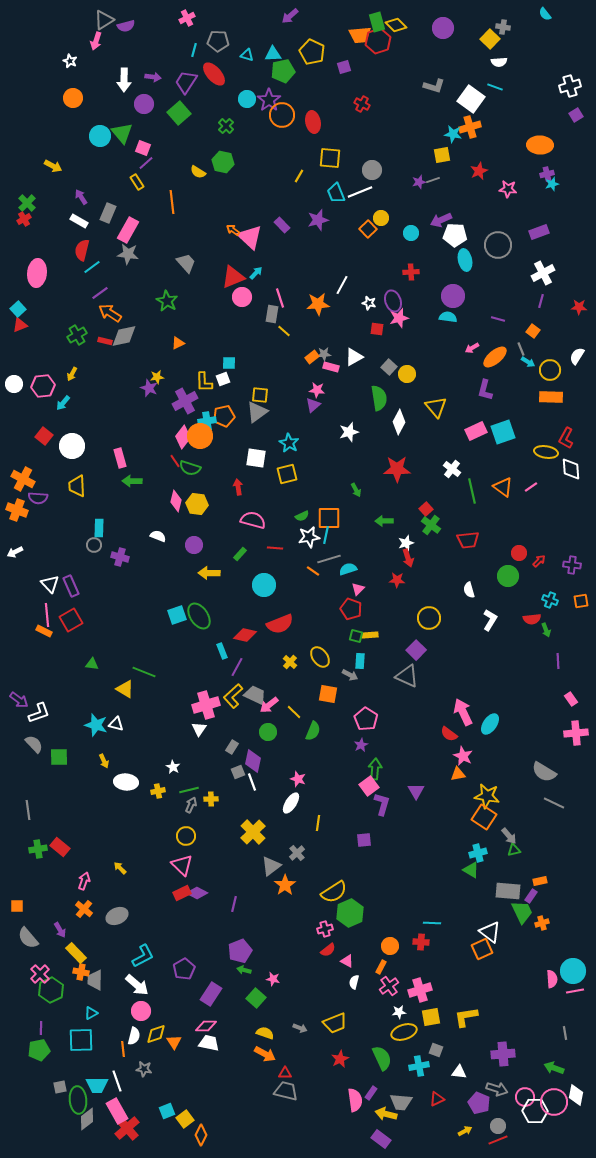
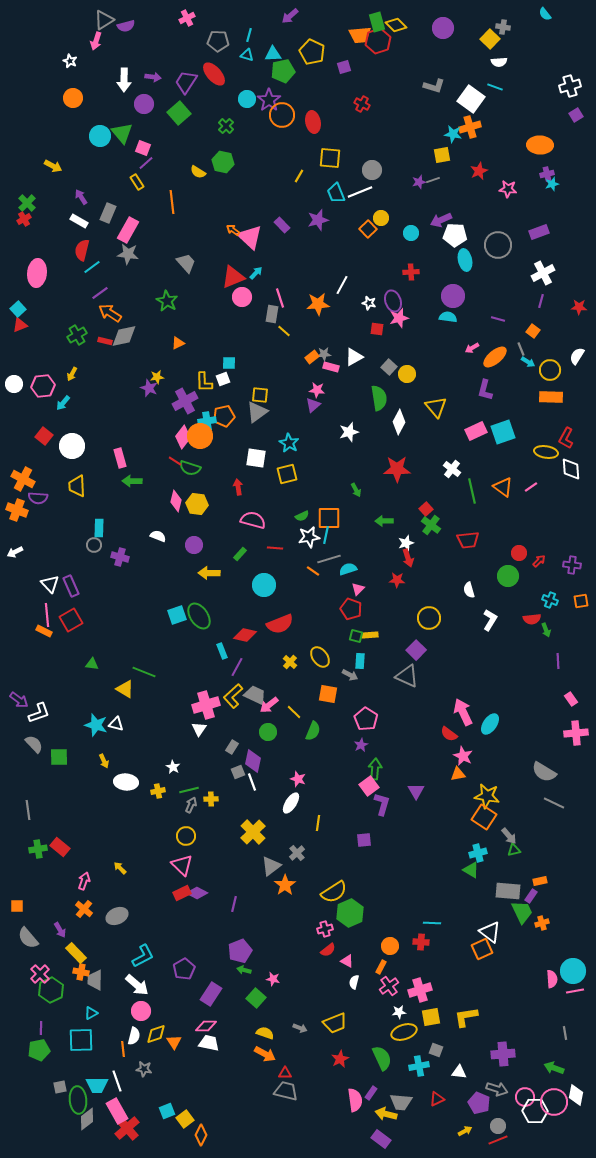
cyan line at (194, 50): moved 55 px right, 15 px up
red line at (175, 461): rotated 24 degrees counterclockwise
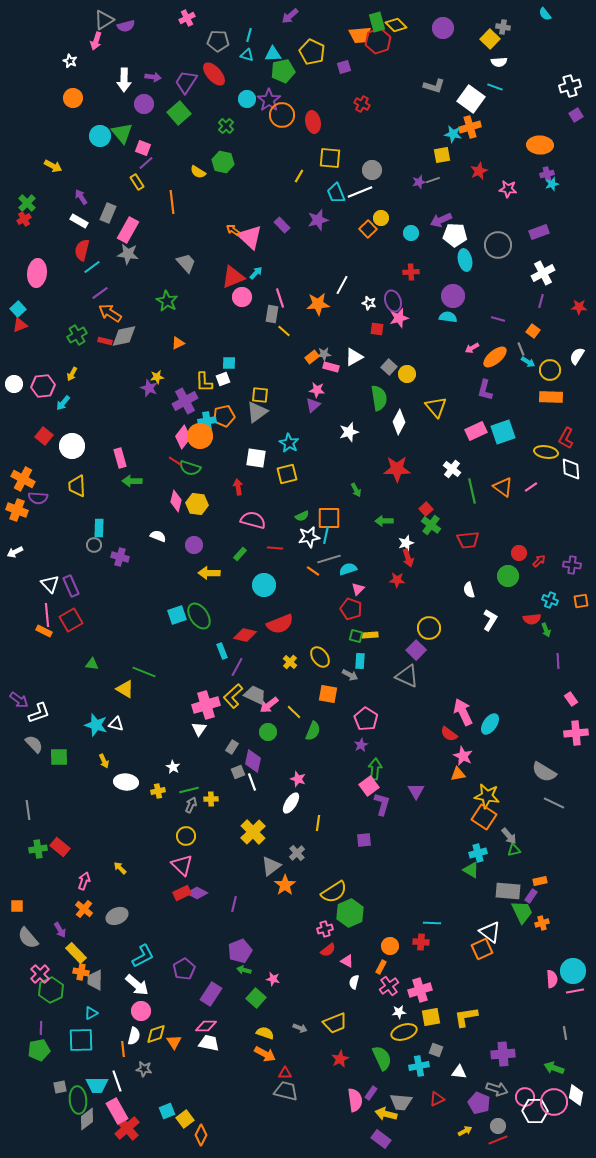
yellow circle at (429, 618): moved 10 px down
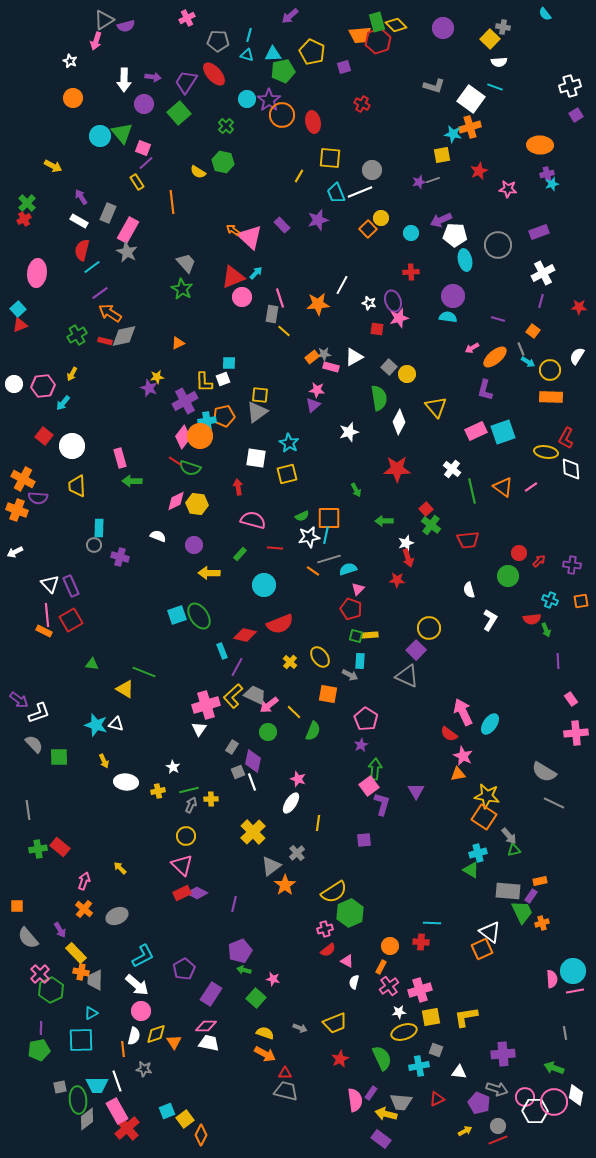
gray star at (128, 254): moved 1 px left, 2 px up; rotated 20 degrees clockwise
green star at (167, 301): moved 15 px right, 12 px up
pink diamond at (176, 501): rotated 50 degrees clockwise
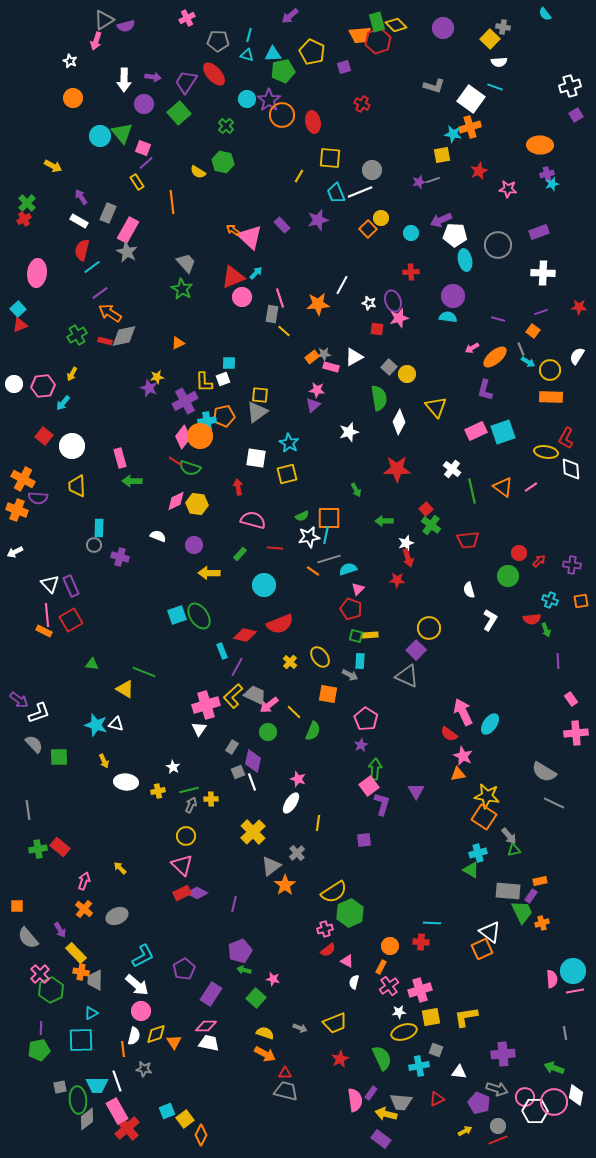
white cross at (543, 273): rotated 30 degrees clockwise
purple line at (541, 301): moved 11 px down; rotated 56 degrees clockwise
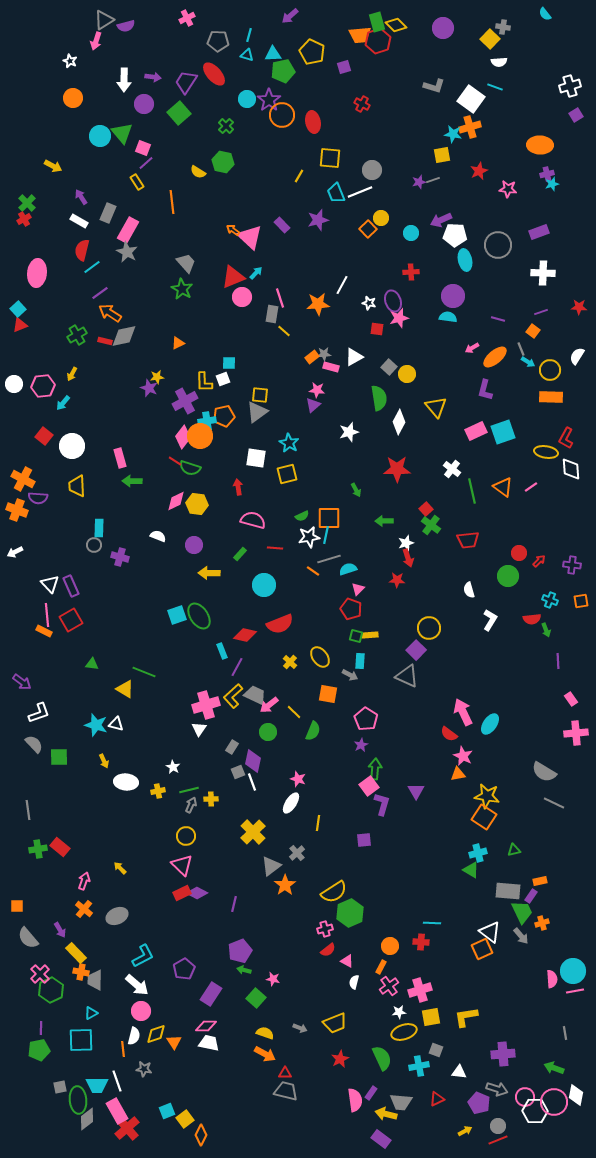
purple arrow at (19, 700): moved 3 px right, 18 px up
gray arrow at (509, 836): moved 12 px right, 100 px down
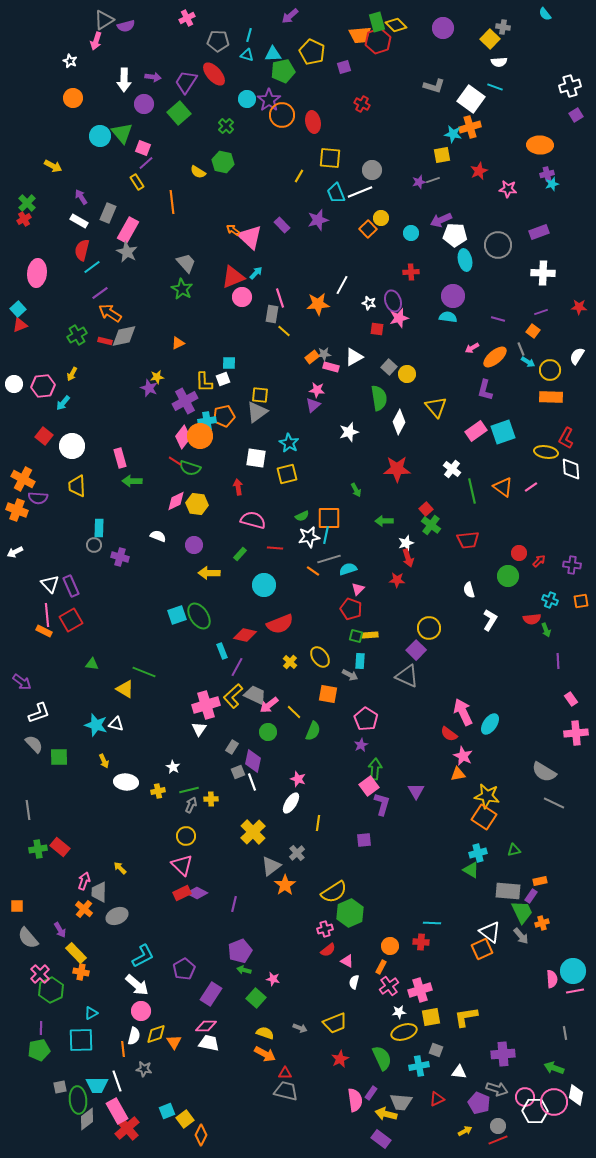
pink rectangle at (476, 431): rotated 10 degrees counterclockwise
gray trapezoid at (95, 980): moved 4 px right, 88 px up
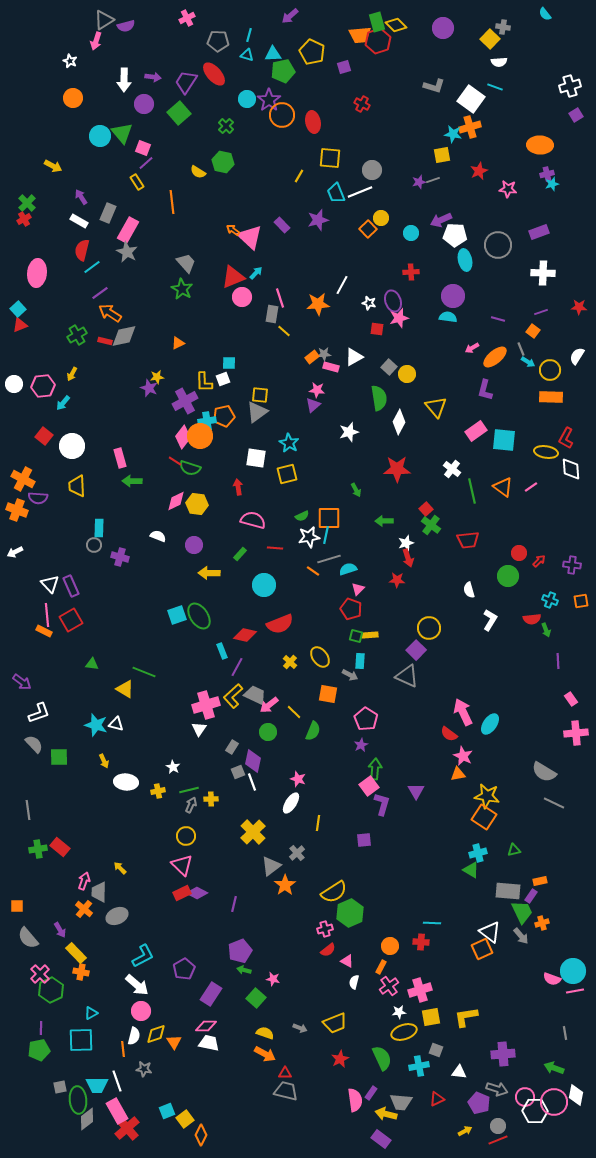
cyan square at (503, 432): moved 1 px right, 8 px down; rotated 25 degrees clockwise
pink semicircle at (552, 979): rotated 114 degrees clockwise
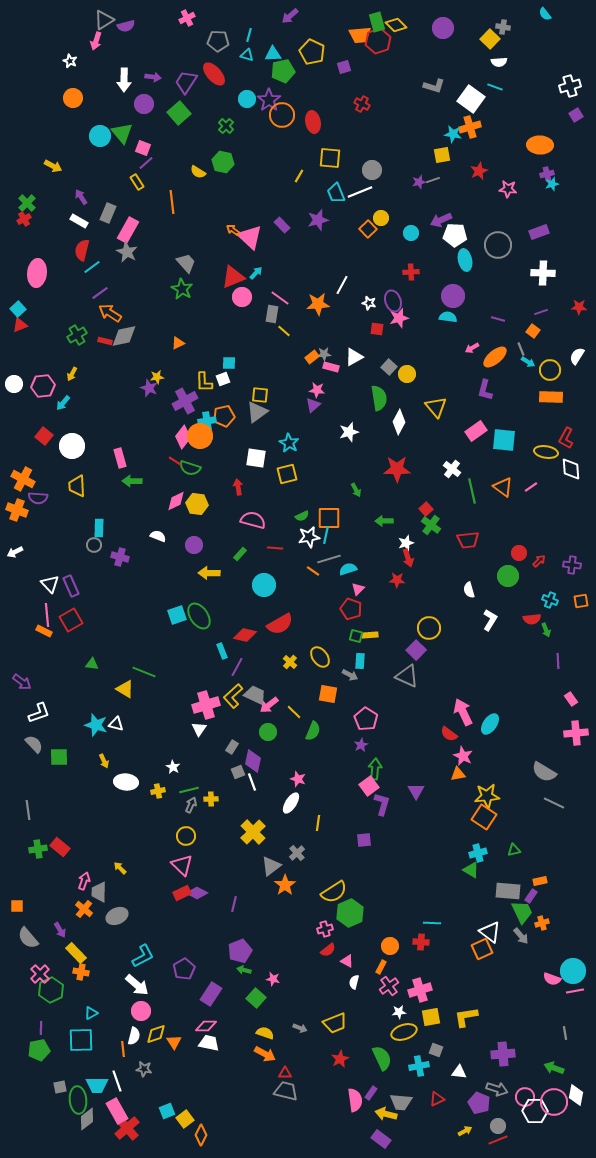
pink line at (280, 298): rotated 36 degrees counterclockwise
red semicircle at (280, 624): rotated 8 degrees counterclockwise
yellow star at (487, 796): rotated 15 degrees counterclockwise
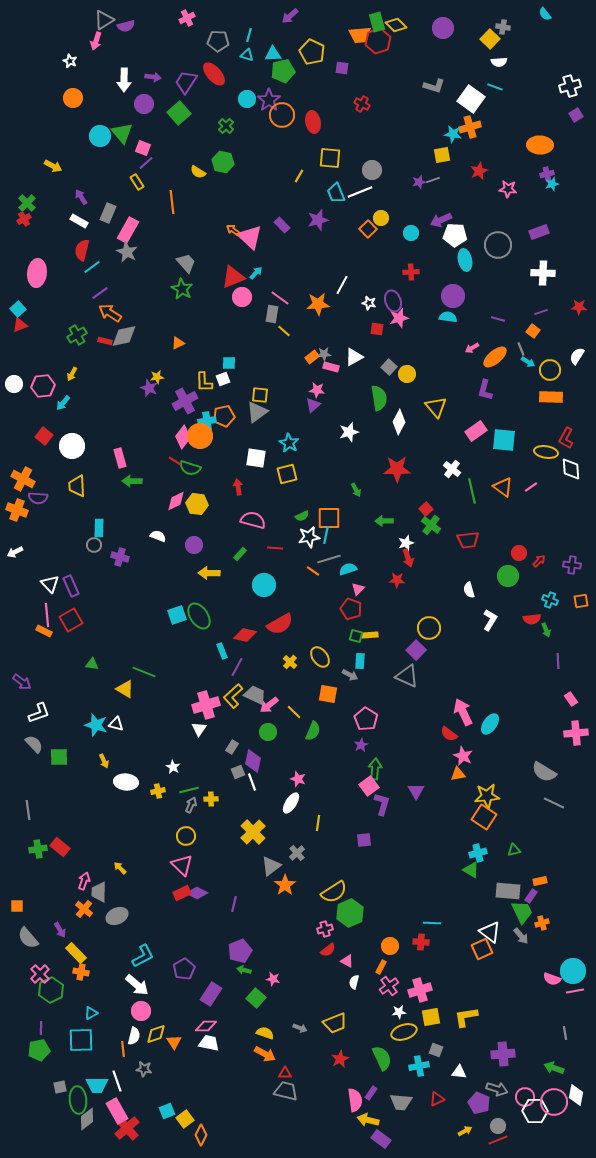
purple square at (344, 67): moved 2 px left, 1 px down; rotated 24 degrees clockwise
yellow arrow at (386, 1114): moved 18 px left, 6 px down
